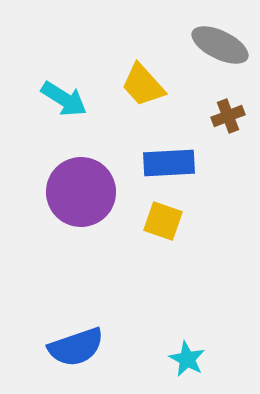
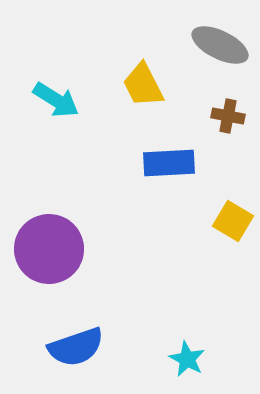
yellow trapezoid: rotated 15 degrees clockwise
cyan arrow: moved 8 px left, 1 px down
brown cross: rotated 32 degrees clockwise
purple circle: moved 32 px left, 57 px down
yellow square: moved 70 px right; rotated 12 degrees clockwise
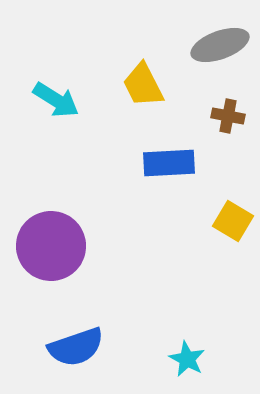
gray ellipse: rotated 46 degrees counterclockwise
purple circle: moved 2 px right, 3 px up
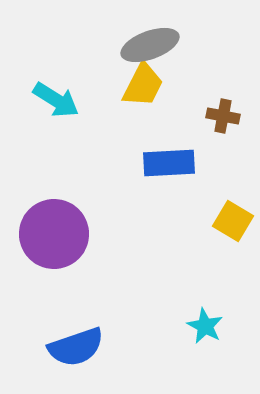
gray ellipse: moved 70 px left
yellow trapezoid: rotated 126 degrees counterclockwise
brown cross: moved 5 px left
purple circle: moved 3 px right, 12 px up
cyan star: moved 18 px right, 33 px up
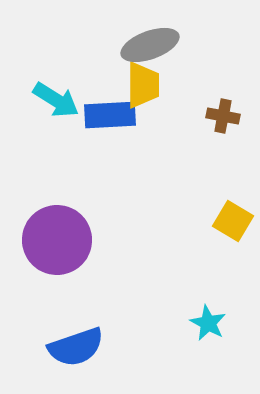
yellow trapezoid: rotated 27 degrees counterclockwise
blue rectangle: moved 59 px left, 48 px up
purple circle: moved 3 px right, 6 px down
cyan star: moved 3 px right, 3 px up
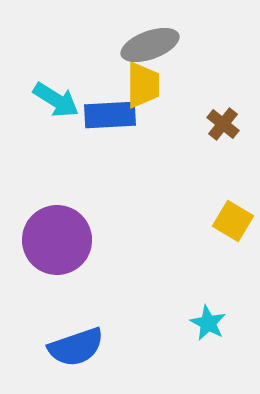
brown cross: moved 8 px down; rotated 28 degrees clockwise
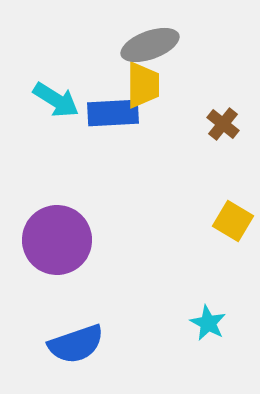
blue rectangle: moved 3 px right, 2 px up
blue semicircle: moved 3 px up
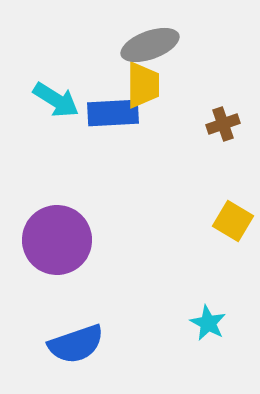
brown cross: rotated 32 degrees clockwise
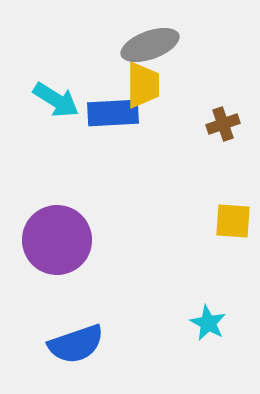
yellow square: rotated 27 degrees counterclockwise
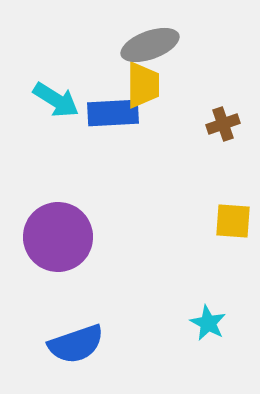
purple circle: moved 1 px right, 3 px up
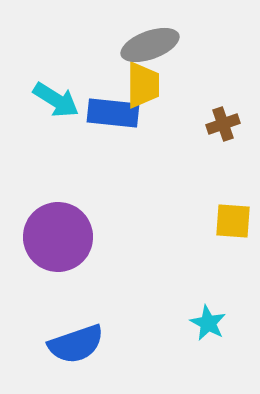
blue rectangle: rotated 9 degrees clockwise
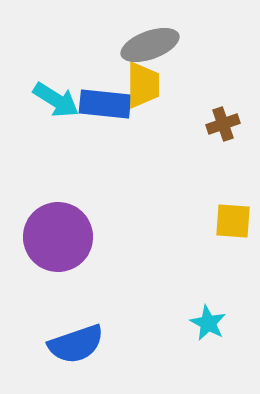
blue rectangle: moved 8 px left, 9 px up
